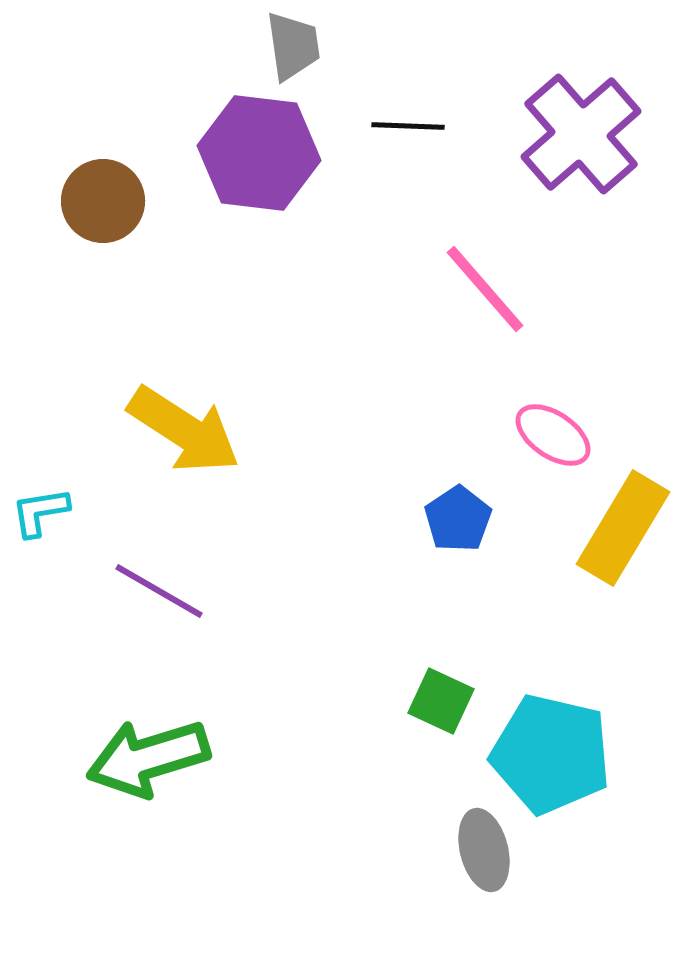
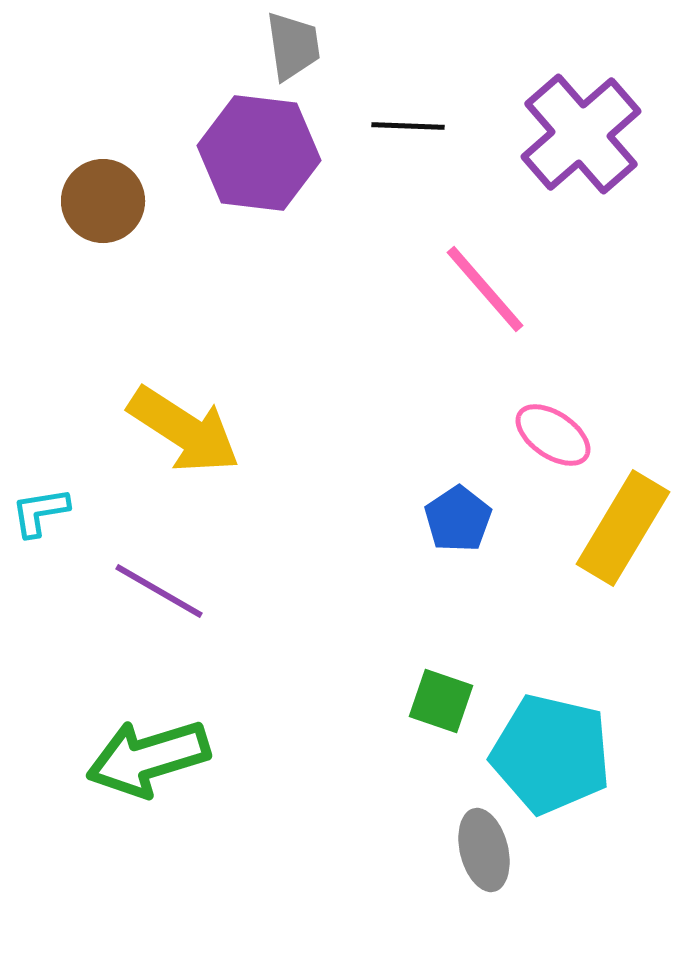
green square: rotated 6 degrees counterclockwise
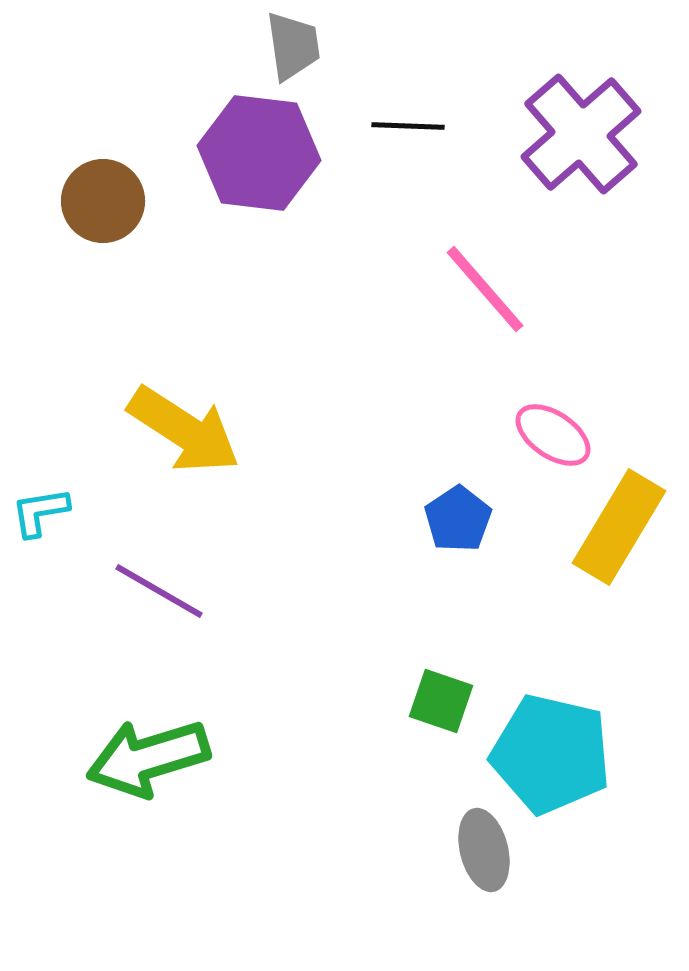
yellow rectangle: moved 4 px left, 1 px up
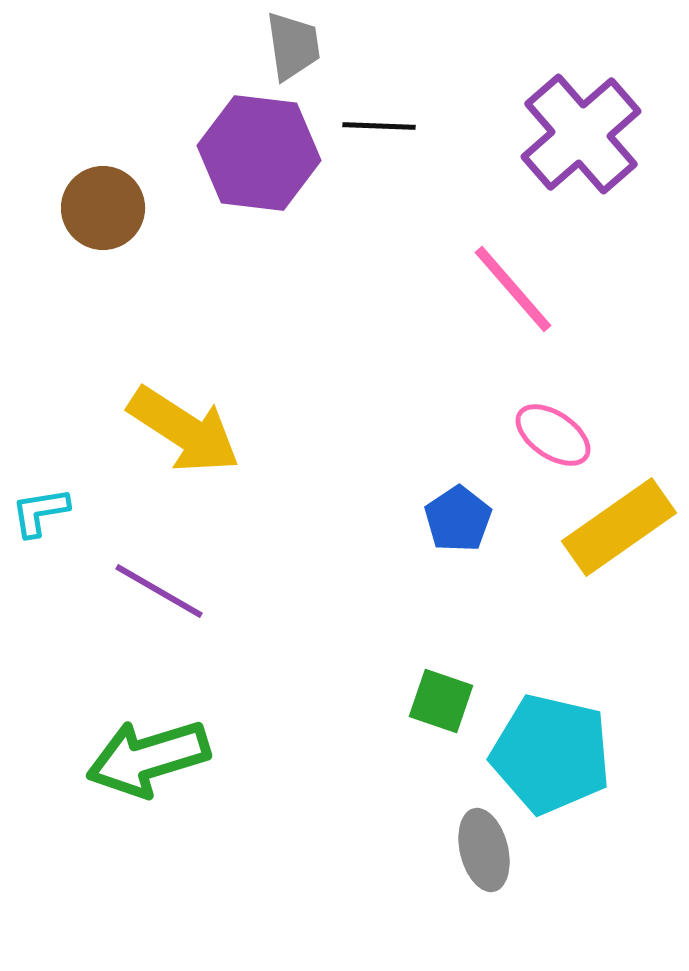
black line: moved 29 px left
brown circle: moved 7 px down
pink line: moved 28 px right
yellow rectangle: rotated 24 degrees clockwise
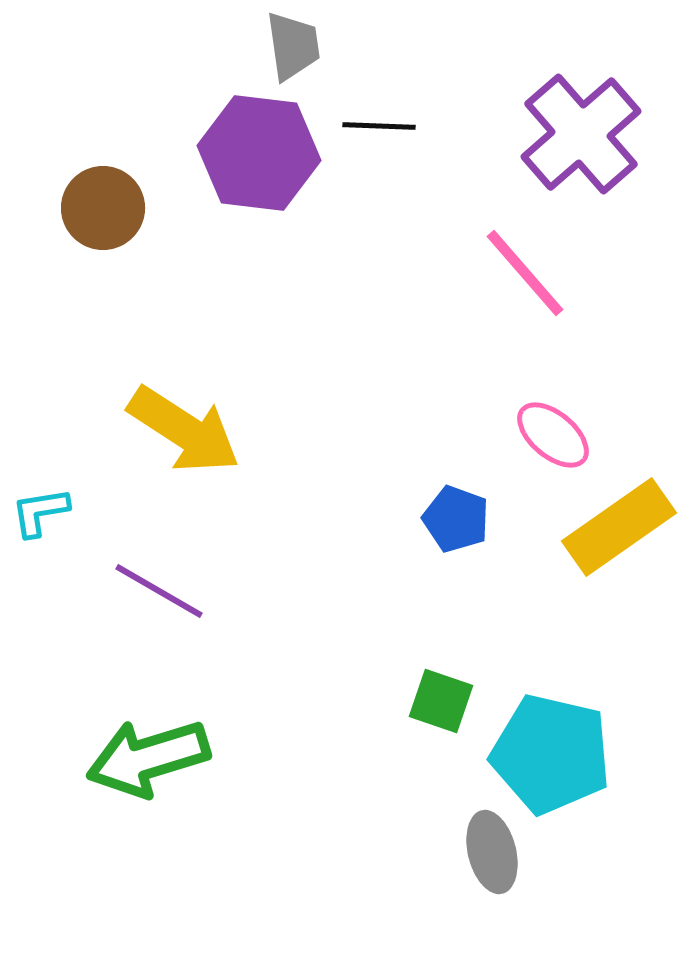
pink line: moved 12 px right, 16 px up
pink ellipse: rotated 6 degrees clockwise
blue pentagon: moved 2 px left; rotated 18 degrees counterclockwise
gray ellipse: moved 8 px right, 2 px down
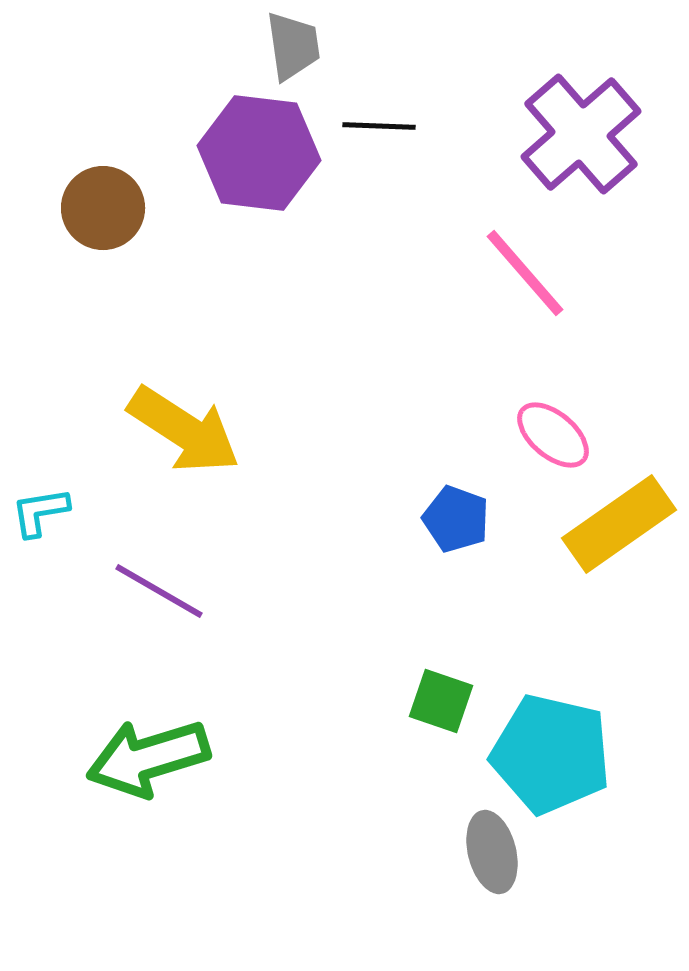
yellow rectangle: moved 3 px up
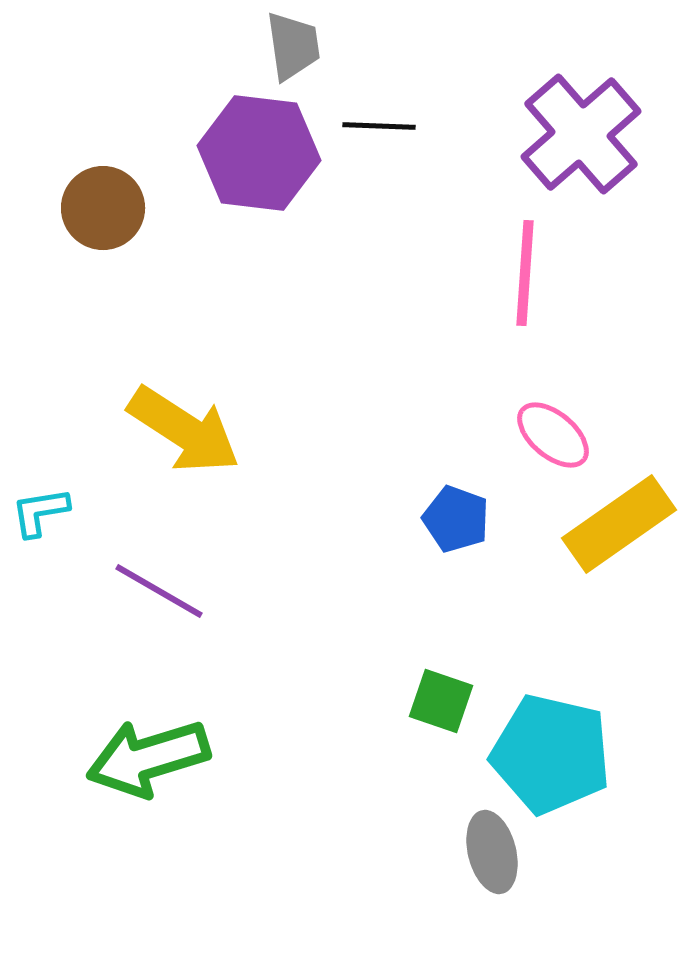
pink line: rotated 45 degrees clockwise
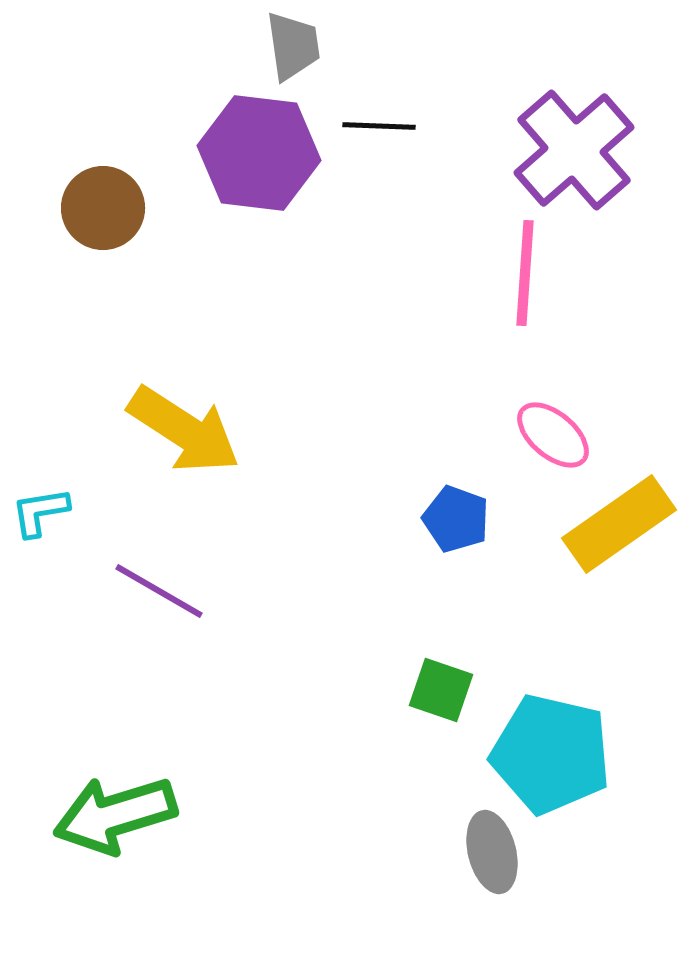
purple cross: moved 7 px left, 16 px down
green square: moved 11 px up
green arrow: moved 33 px left, 57 px down
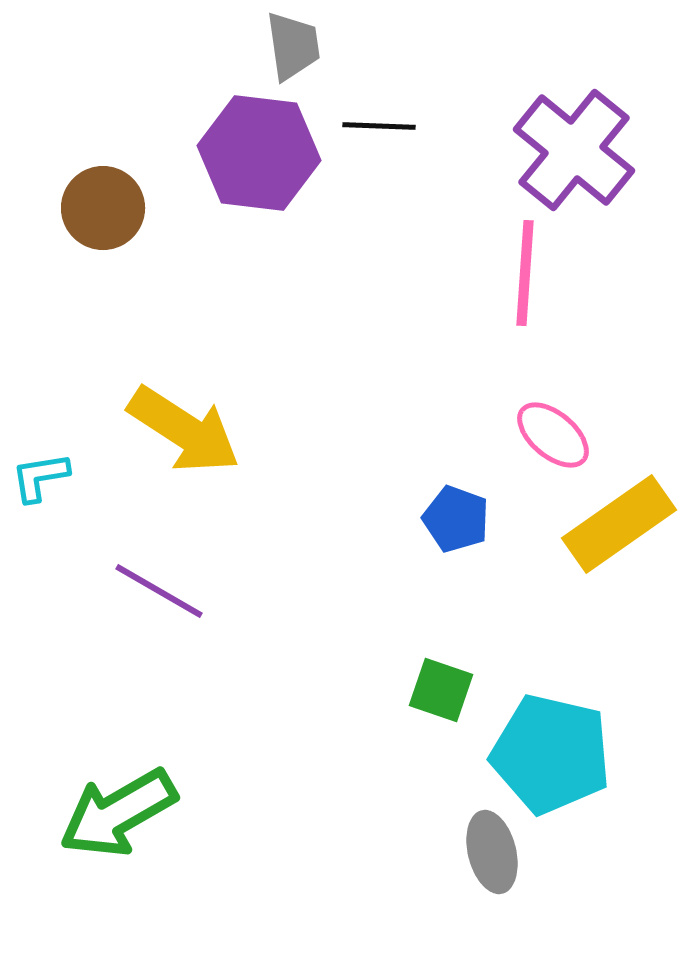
purple cross: rotated 10 degrees counterclockwise
cyan L-shape: moved 35 px up
green arrow: moved 3 px right, 2 px up; rotated 13 degrees counterclockwise
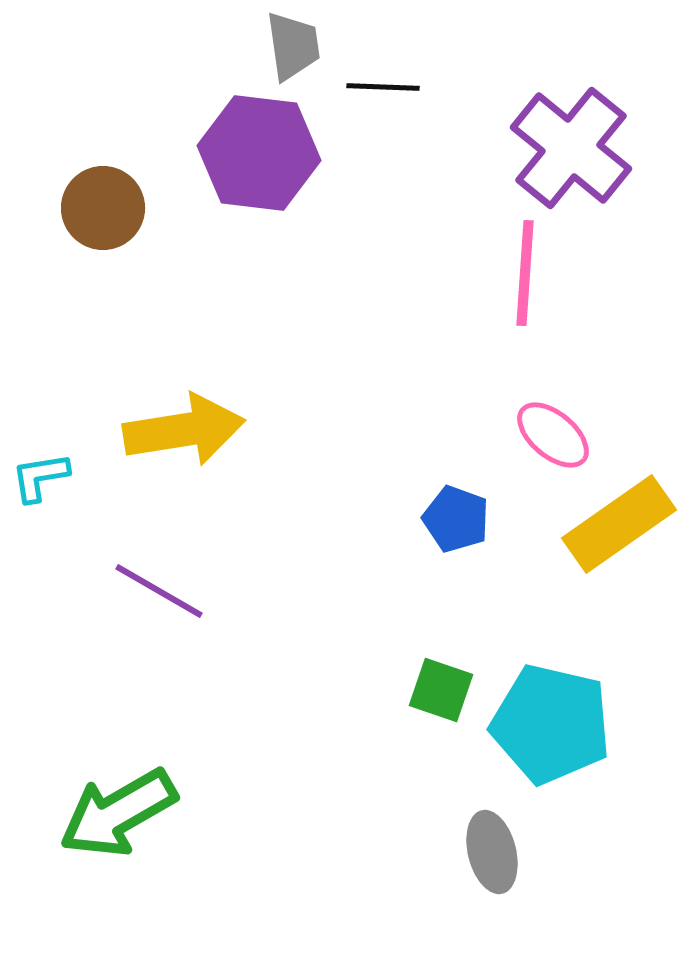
black line: moved 4 px right, 39 px up
purple cross: moved 3 px left, 2 px up
yellow arrow: rotated 42 degrees counterclockwise
cyan pentagon: moved 30 px up
